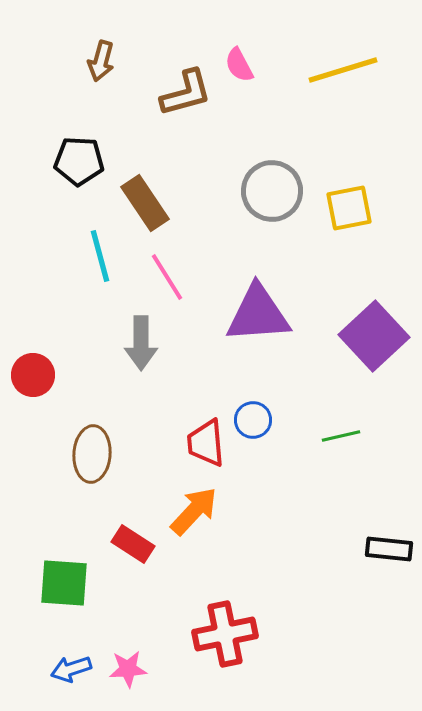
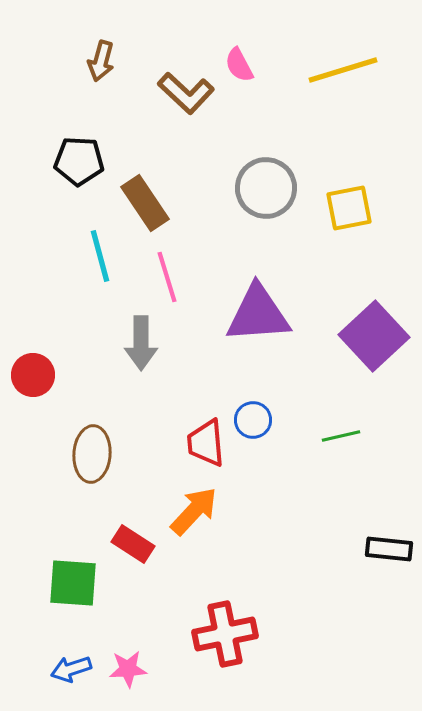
brown L-shape: rotated 58 degrees clockwise
gray circle: moved 6 px left, 3 px up
pink line: rotated 15 degrees clockwise
green square: moved 9 px right
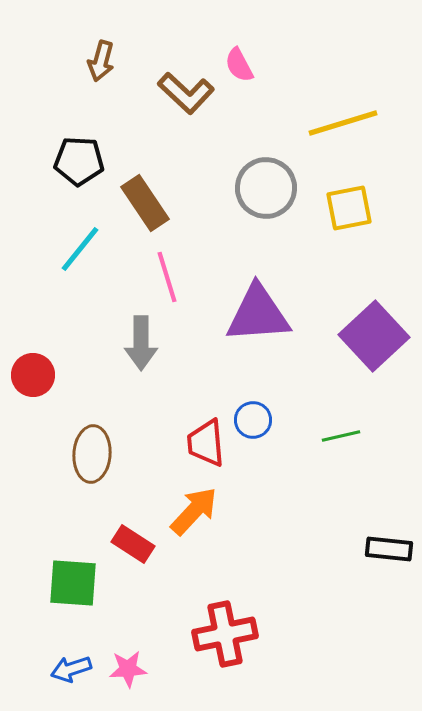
yellow line: moved 53 px down
cyan line: moved 20 px left, 7 px up; rotated 54 degrees clockwise
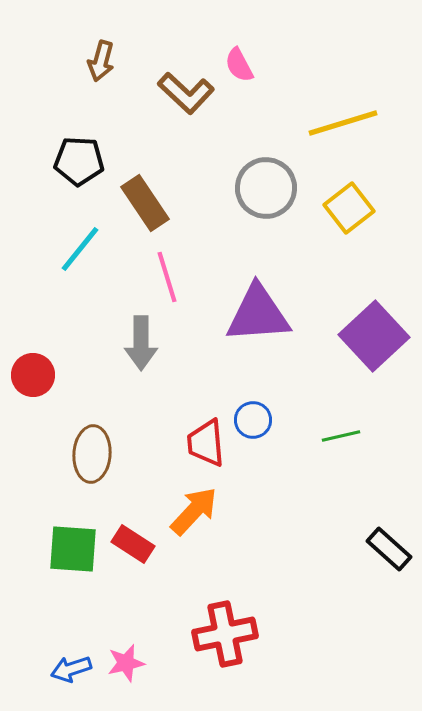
yellow square: rotated 27 degrees counterclockwise
black rectangle: rotated 36 degrees clockwise
green square: moved 34 px up
pink star: moved 2 px left, 6 px up; rotated 9 degrees counterclockwise
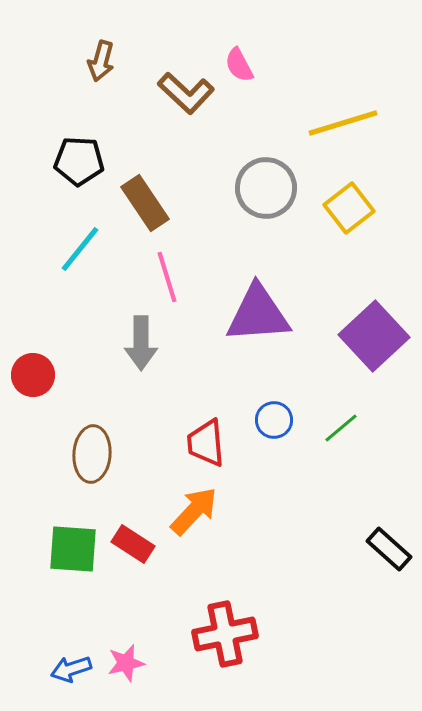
blue circle: moved 21 px right
green line: moved 8 px up; rotated 27 degrees counterclockwise
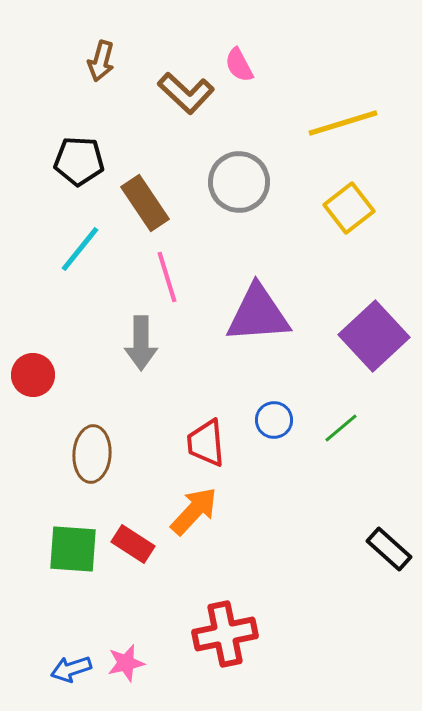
gray circle: moved 27 px left, 6 px up
